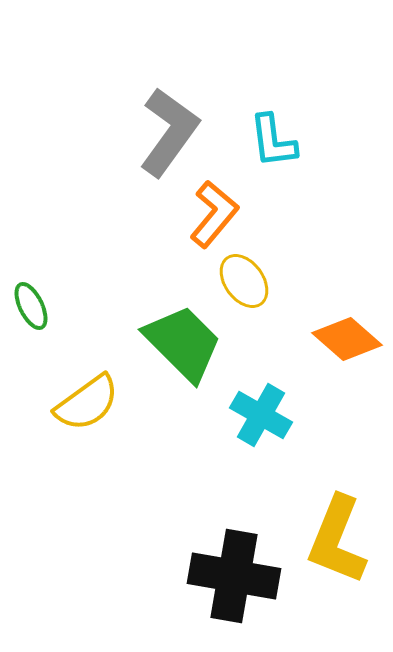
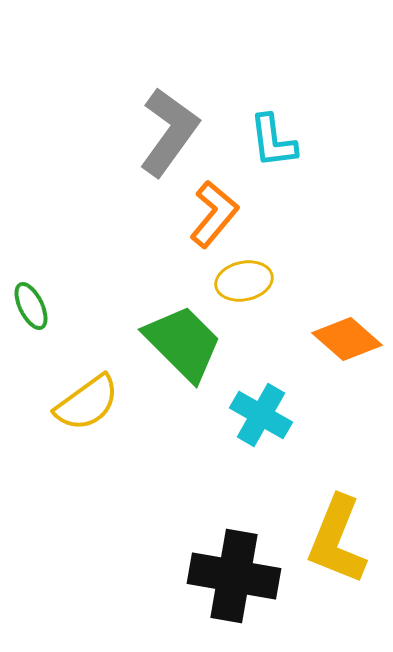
yellow ellipse: rotated 66 degrees counterclockwise
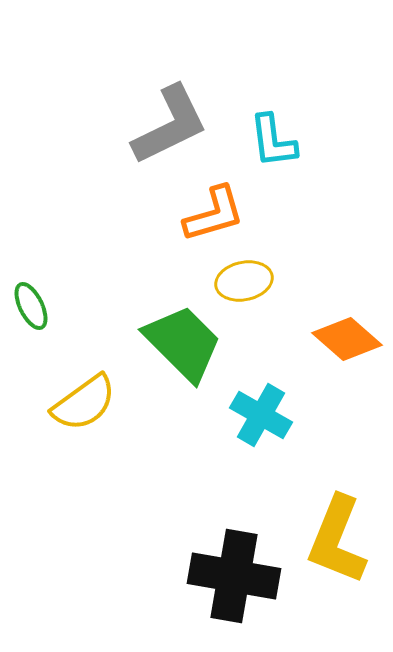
gray L-shape: moved 1 px right, 7 px up; rotated 28 degrees clockwise
orange L-shape: rotated 34 degrees clockwise
yellow semicircle: moved 3 px left
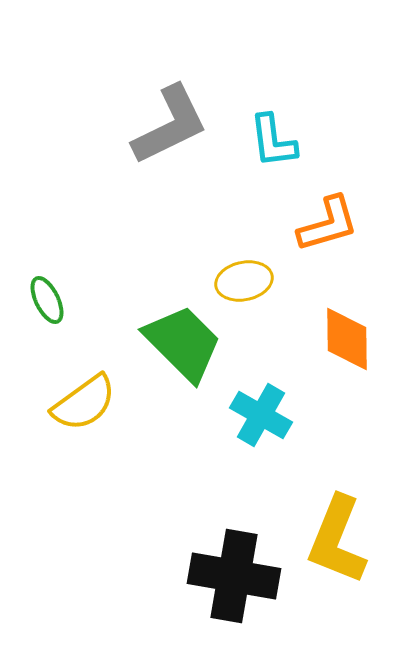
orange L-shape: moved 114 px right, 10 px down
green ellipse: moved 16 px right, 6 px up
orange diamond: rotated 48 degrees clockwise
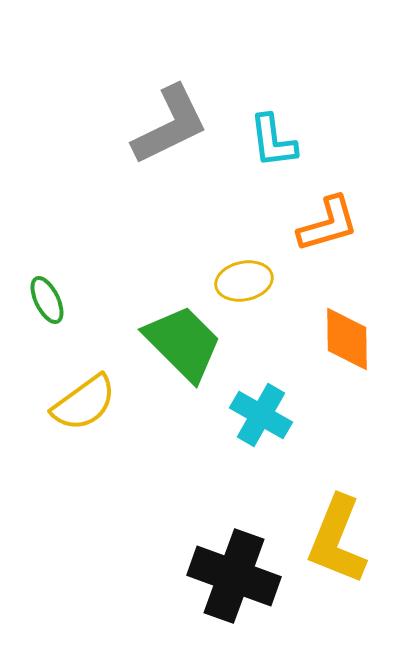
black cross: rotated 10 degrees clockwise
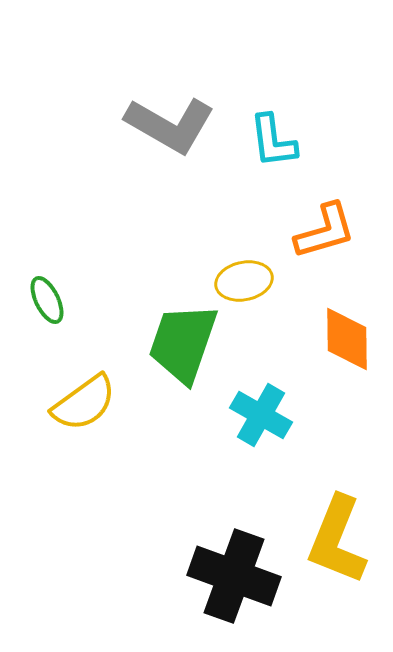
gray L-shape: rotated 56 degrees clockwise
orange L-shape: moved 3 px left, 7 px down
green trapezoid: rotated 116 degrees counterclockwise
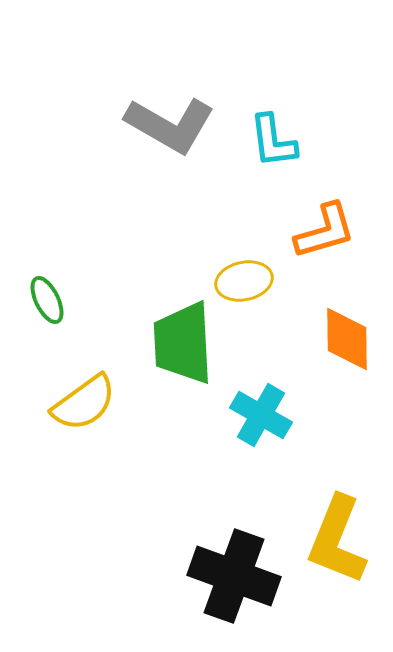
green trapezoid: rotated 22 degrees counterclockwise
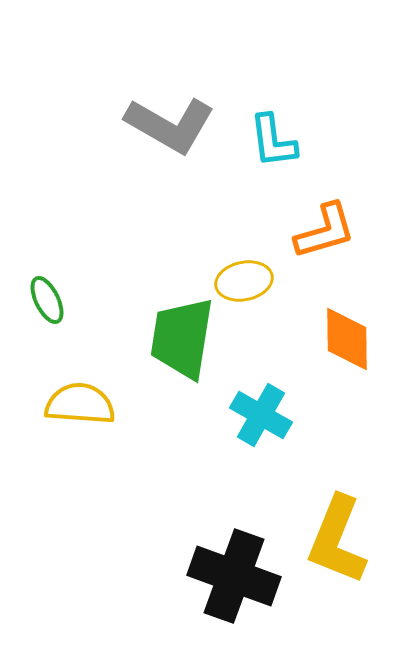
green trapezoid: moved 1 px left, 5 px up; rotated 12 degrees clockwise
yellow semicircle: moved 4 px left, 1 px down; rotated 140 degrees counterclockwise
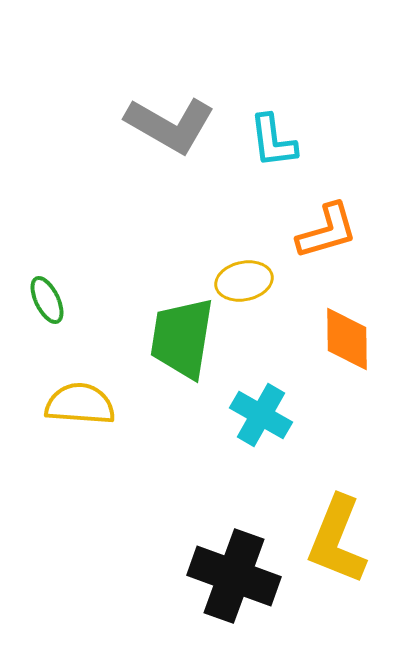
orange L-shape: moved 2 px right
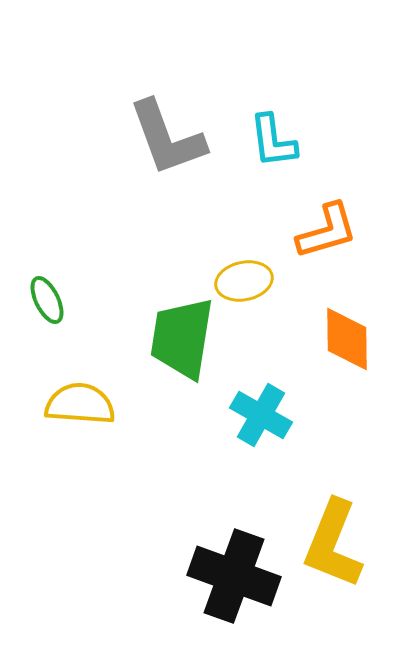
gray L-shape: moved 3 px left, 13 px down; rotated 40 degrees clockwise
yellow L-shape: moved 4 px left, 4 px down
